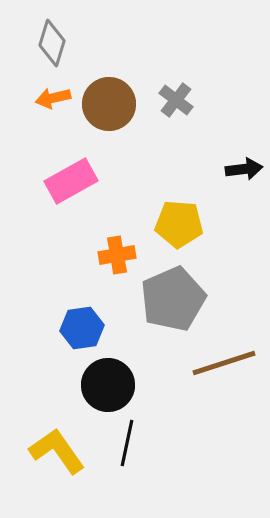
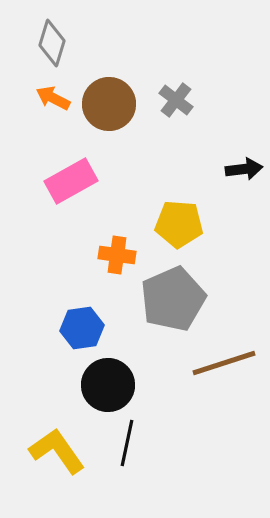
orange arrow: rotated 40 degrees clockwise
orange cross: rotated 18 degrees clockwise
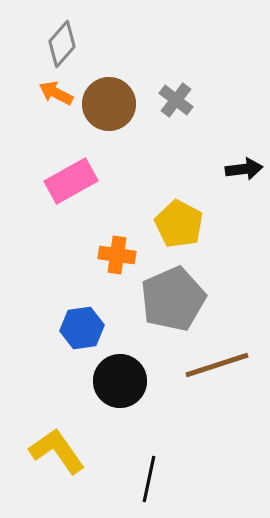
gray diamond: moved 10 px right, 1 px down; rotated 24 degrees clockwise
orange arrow: moved 3 px right, 5 px up
yellow pentagon: rotated 24 degrees clockwise
brown line: moved 7 px left, 2 px down
black circle: moved 12 px right, 4 px up
black line: moved 22 px right, 36 px down
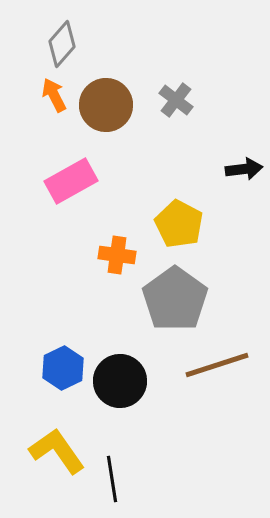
orange arrow: moved 2 px left, 2 px down; rotated 36 degrees clockwise
brown circle: moved 3 px left, 1 px down
gray pentagon: moved 2 px right; rotated 12 degrees counterclockwise
blue hexagon: moved 19 px left, 40 px down; rotated 18 degrees counterclockwise
black line: moved 37 px left; rotated 21 degrees counterclockwise
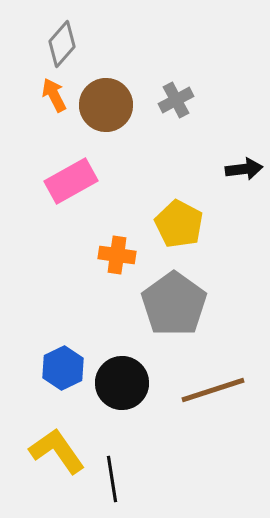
gray cross: rotated 24 degrees clockwise
gray pentagon: moved 1 px left, 5 px down
brown line: moved 4 px left, 25 px down
black circle: moved 2 px right, 2 px down
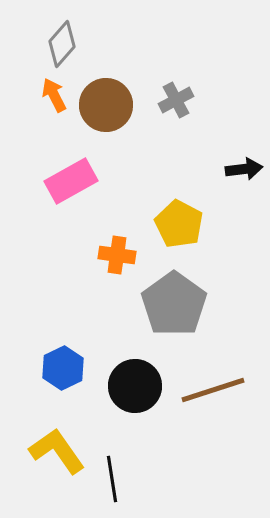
black circle: moved 13 px right, 3 px down
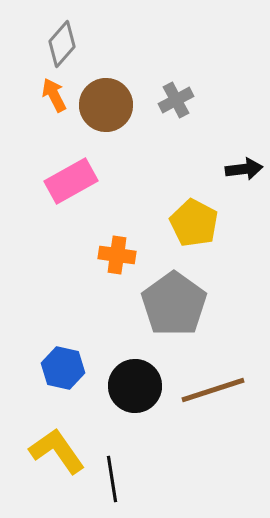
yellow pentagon: moved 15 px right, 1 px up
blue hexagon: rotated 21 degrees counterclockwise
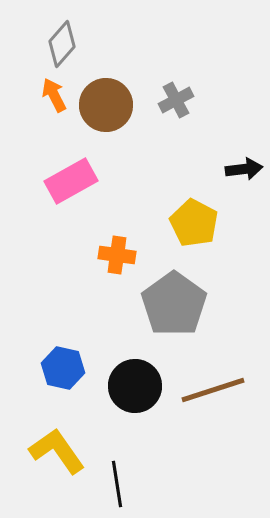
black line: moved 5 px right, 5 px down
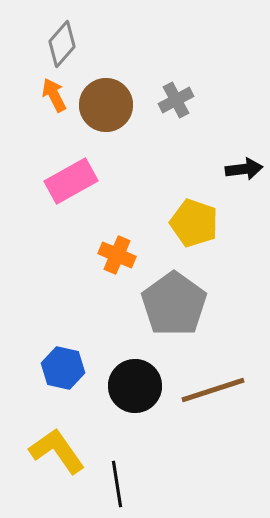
yellow pentagon: rotated 9 degrees counterclockwise
orange cross: rotated 15 degrees clockwise
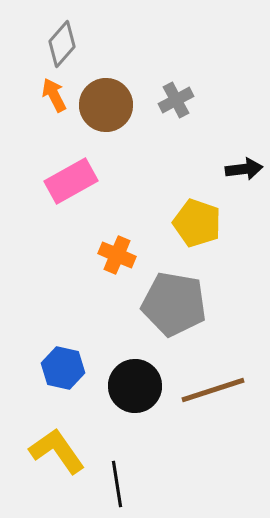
yellow pentagon: moved 3 px right
gray pentagon: rotated 26 degrees counterclockwise
